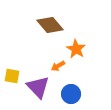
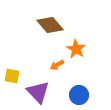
orange arrow: moved 1 px left, 1 px up
purple triangle: moved 5 px down
blue circle: moved 8 px right, 1 px down
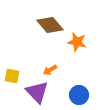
orange star: moved 1 px right, 7 px up; rotated 18 degrees counterclockwise
orange arrow: moved 7 px left, 5 px down
purple triangle: moved 1 px left
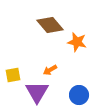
yellow square: moved 1 px right, 1 px up; rotated 21 degrees counterclockwise
purple triangle: rotated 15 degrees clockwise
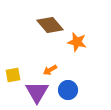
blue circle: moved 11 px left, 5 px up
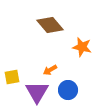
orange star: moved 5 px right, 5 px down
yellow square: moved 1 px left, 2 px down
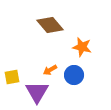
blue circle: moved 6 px right, 15 px up
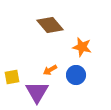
blue circle: moved 2 px right
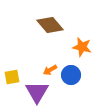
blue circle: moved 5 px left
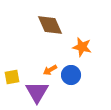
brown diamond: rotated 16 degrees clockwise
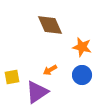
blue circle: moved 11 px right
purple triangle: rotated 25 degrees clockwise
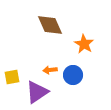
orange star: moved 2 px right, 3 px up; rotated 18 degrees clockwise
orange arrow: rotated 24 degrees clockwise
blue circle: moved 9 px left
